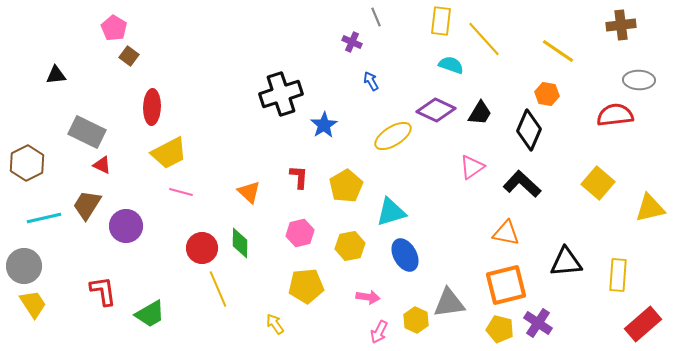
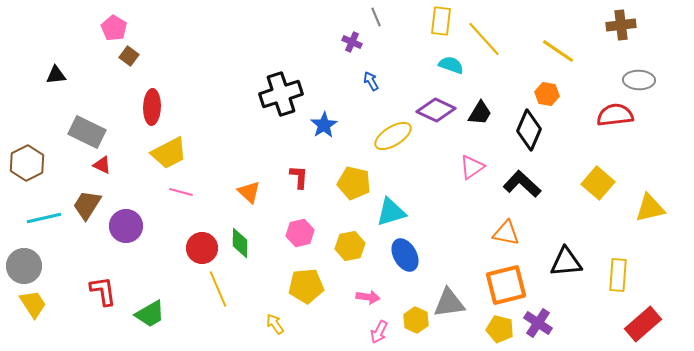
yellow pentagon at (346, 186): moved 8 px right, 3 px up; rotated 28 degrees counterclockwise
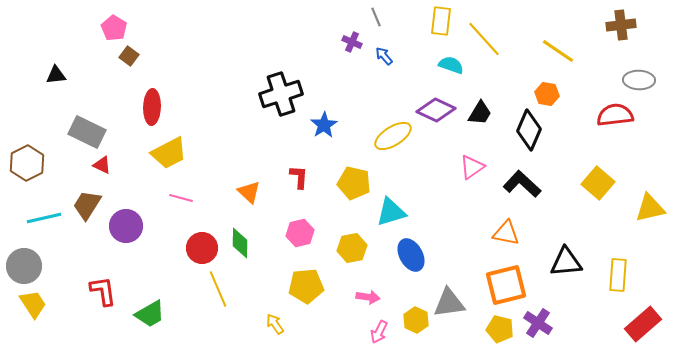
blue arrow at (371, 81): moved 13 px right, 25 px up; rotated 12 degrees counterclockwise
pink line at (181, 192): moved 6 px down
yellow hexagon at (350, 246): moved 2 px right, 2 px down
blue ellipse at (405, 255): moved 6 px right
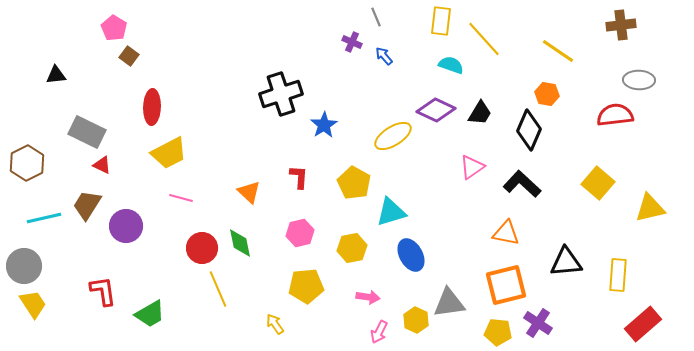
yellow pentagon at (354, 183): rotated 16 degrees clockwise
green diamond at (240, 243): rotated 12 degrees counterclockwise
yellow pentagon at (500, 329): moved 2 px left, 3 px down; rotated 8 degrees counterclockwise
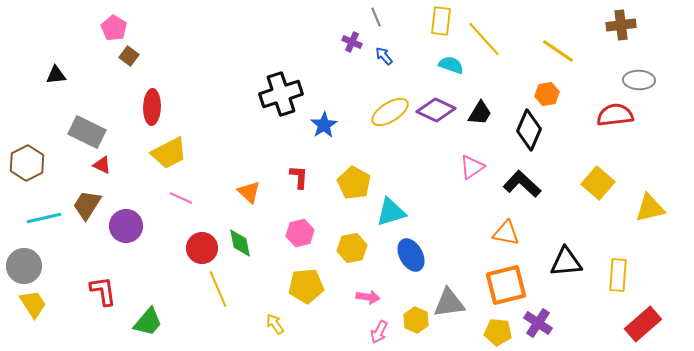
orange hexagon at (547, 94): rotated 20 degrees counterclockwise
yellow ellipse at (393, 136): moved 3 px left, 24 px up
pink line at (181, 198): rotated 10 degrees clockwise
green trapezoid at (150, 314): moved 2 px left, 8 px down; rotated 20 degrees counterclockwise
